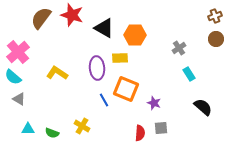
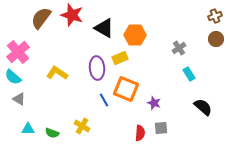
yellow rectangle: rotated 21 degrees counterclockwise
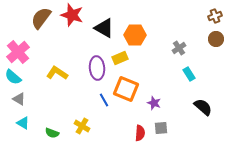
cyan triangle: moved 5 px left, 6 px up; rotated 32 degrees clockwise
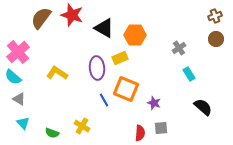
cyan triangle: rotated 16 degrees clockwise
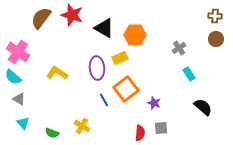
brown cross: rotated 24 degrees clockwise
pink cross: rotated 15 degrees counterclockwise
orange square: rotated 30 degrees clockwise
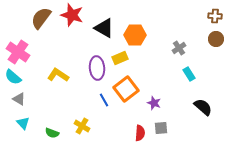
yellow L-shape: moved 1 px right, 2 px down
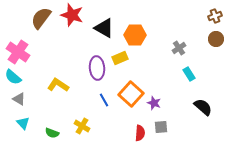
brown cross: rotated 24 degrees counterclockwise
yellow L-shape: moved 10 px down
orange square: moved 5 px right, 5 px down; rotated 10 degrees counterclockwise
gray square: moved 1 px up
